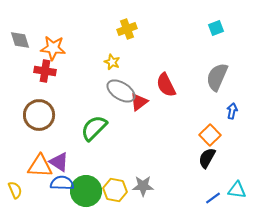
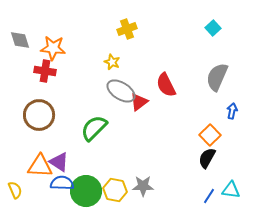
cyan square: moved 3 px left; rotated 21 degrees counterclockwise
cyan triangle: moved 6 px left
blue line: moved 4 px left, 2 px up; rotated 21 degrees counterclockwise
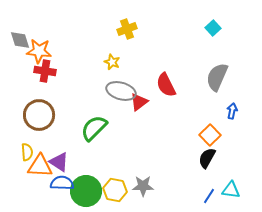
orange star: moved 14 px left, 3 px down
gray ellipse: rotated 16 degrees counterclockwise
yellow semicircle: moved 12 px right, 38 px up; rotated 18 degrees clockwise
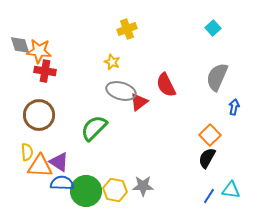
gray diamond: moved 5 px down
blue arrow: moved 2 px right, 4 px up
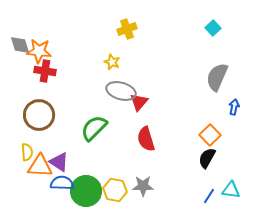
red semicircle: moved 20 px left, 54 px down; rotated 10 degrees clockwise
red triangle: rotated 12 degrees counterclockwise
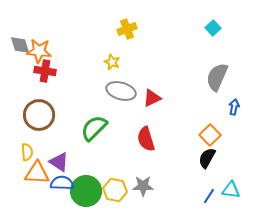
red triangle: moved 13 px right, 4 px up; rotated 24 degrees clockwise
orange triangle: moved 3 px left, 7 px down
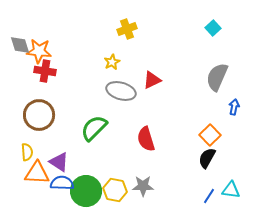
yellow star: rotated 21 degrees clockwise
red triangle: moved 18 px up
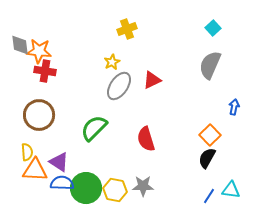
gray diamond: rotated 10 degrees clockwise
gray semicircle: moved 7 px left, 12 px up
gray ellipse: moved 2 px left, 5 px up; rotated 72 degrees counterclockwise
orange triangle: moved 2 px left, 3 px up
green circle: moved 3 px up
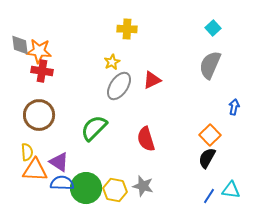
yellow cross: rotated 24 degrees clockwise
red cross: moved 3 px left
gray star: rotated 15 degrees clockwise
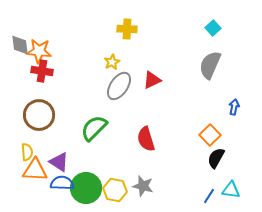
black semicircle: moved 9 px right
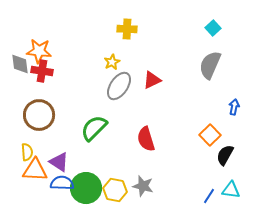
gray diamond: moved 19 px down
black semicircle: moved 9 px right, 3 px up
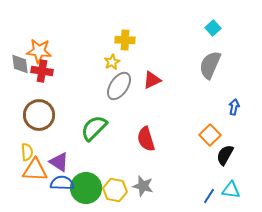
yellow cross: moved 2 px left, 11 px down
